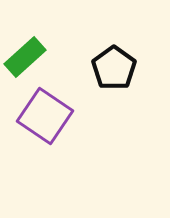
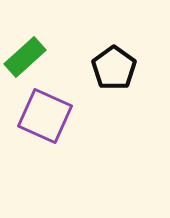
purple square: rotated 10 degrees counterclockwise
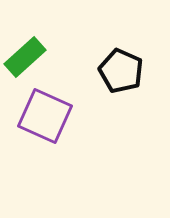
black pentagon: moved 7 px right, 3 px down; rotated 12 degrees counterclockwise
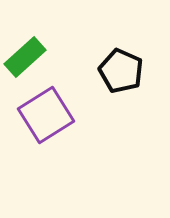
purple square: moved 1 px right, 1 px up; rotated 34 degrees clockwise
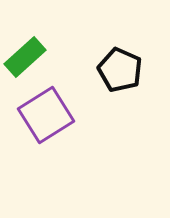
black pentagon: moved 1 px left, 1 px up
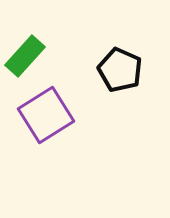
green rectangle: moved 1 px up; rotated 6 degrees counterclockwise
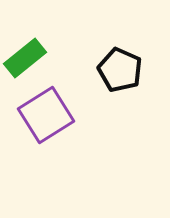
green rectangle: moved 2 px down; rotated 9 degrees clockwise
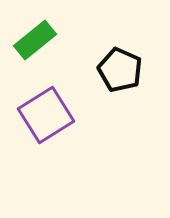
green rectangle: moved 10 px right, 18 px up
